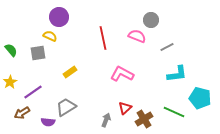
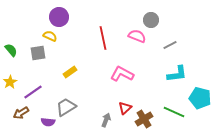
gray line: moved 3 px right, 2 px up
brown arrow: moved 1 px left
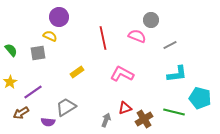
yellow rectangle: moved 7 px right
red triangle: rotated 24 degrees clockwise
green line: rotated 10 degrees counterclockwise
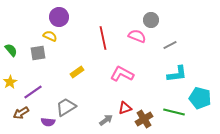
gray arrow: rotated 32 degrees clockwise
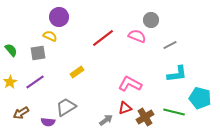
red line: rotated 65 degrees clockwise
pink L-shape: moved 8 px right, 10 px down
purple line: moved 2 px right, 10 px up
brown cross: moved 1 px right, 2 px up
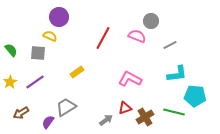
gray circle: moved 1 px down
red line: rotated 25 degrees counterclockwise
gray square: rotated 14 degrees clockwise
pink L-shape: moved 5 px up
cyan pentagon: moved 5 px left, 2 px up; rotated 10 degrees counterclockwise
purple semicircle: rotated 120 degrees clockwise
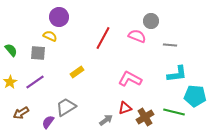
gray line: rotated 32 degrees clockwise
